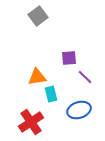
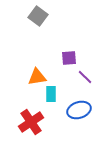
gray square: rotated 18 degrees counterclockwise
cyan rectangle: rotated 14 degrees clockwise
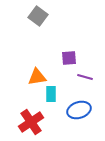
purple line: rotated 28 degrees counterclockwise
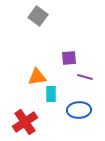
blue ellipse: rotated 15 degrees clockwise
red cross: moved 6 px left
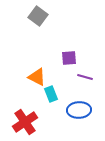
orange triangle: rotated 36 degrees clockwise
cyan rectangle: rotated 21 degrees counterclockwise
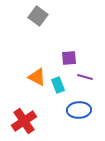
cyan rectangle: moved 7 px right, 9 px up
red cross: moved 1 px left, 1 px up
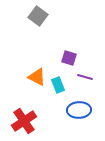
purple square: rotated 21 degrees clockwise
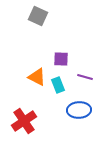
gray square: rotated 12 degrees counterclockwise
purple square: moved 8 px left, 1 px down; rotated 14 degrees counterclockwise
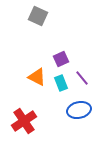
purple square: rotated 28 degrees counterclockwise
purple line: moved 3 px left, 1 px down; rotated 35 degrees clockwise
cyan rectangle: moved 3 px right, 2 px up
blue ellipse: rotated 10 degrees counterclockwise
